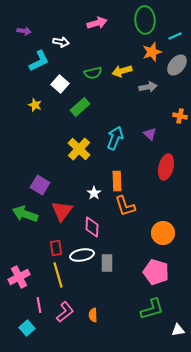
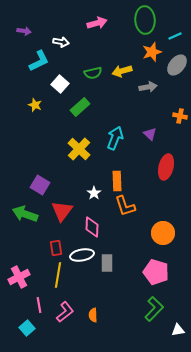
yellow line: rotated 25 degrees clockwise
green L-shape: moved 2 px right; rotated 30 degrees counterclockwise
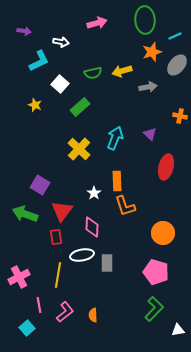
red rectangle: moved 11 px up
